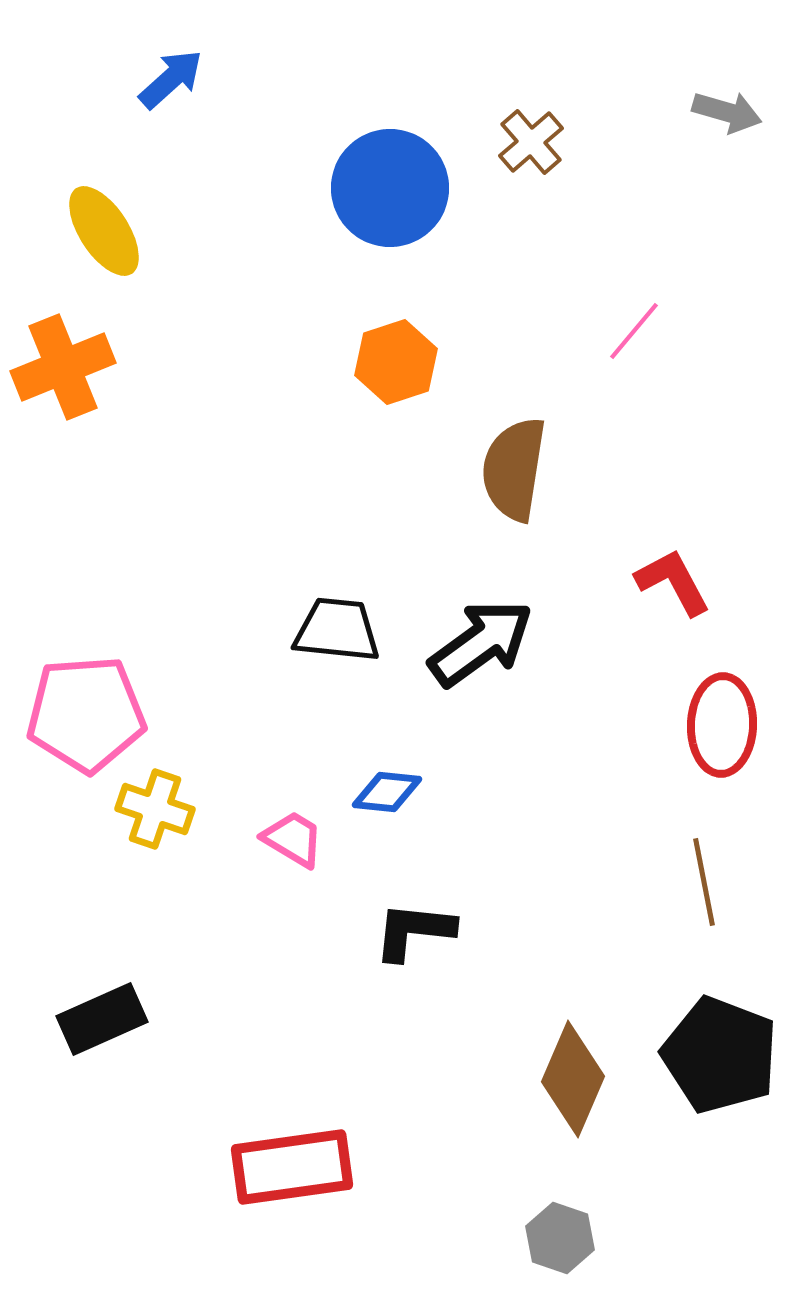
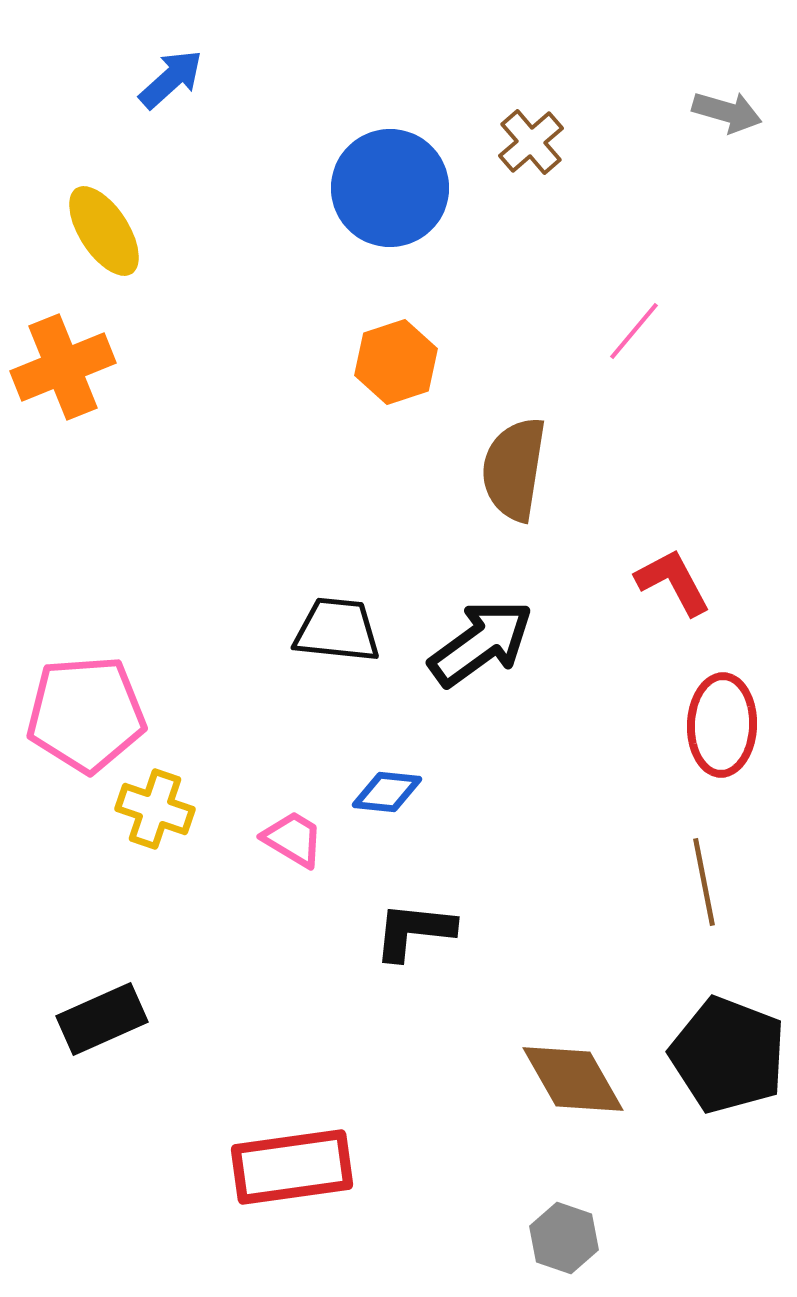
black pentagon: moved 8 px right
brown diamond: rotated 53 degrees counterclockwise
gray hexagon: moved 4 px right
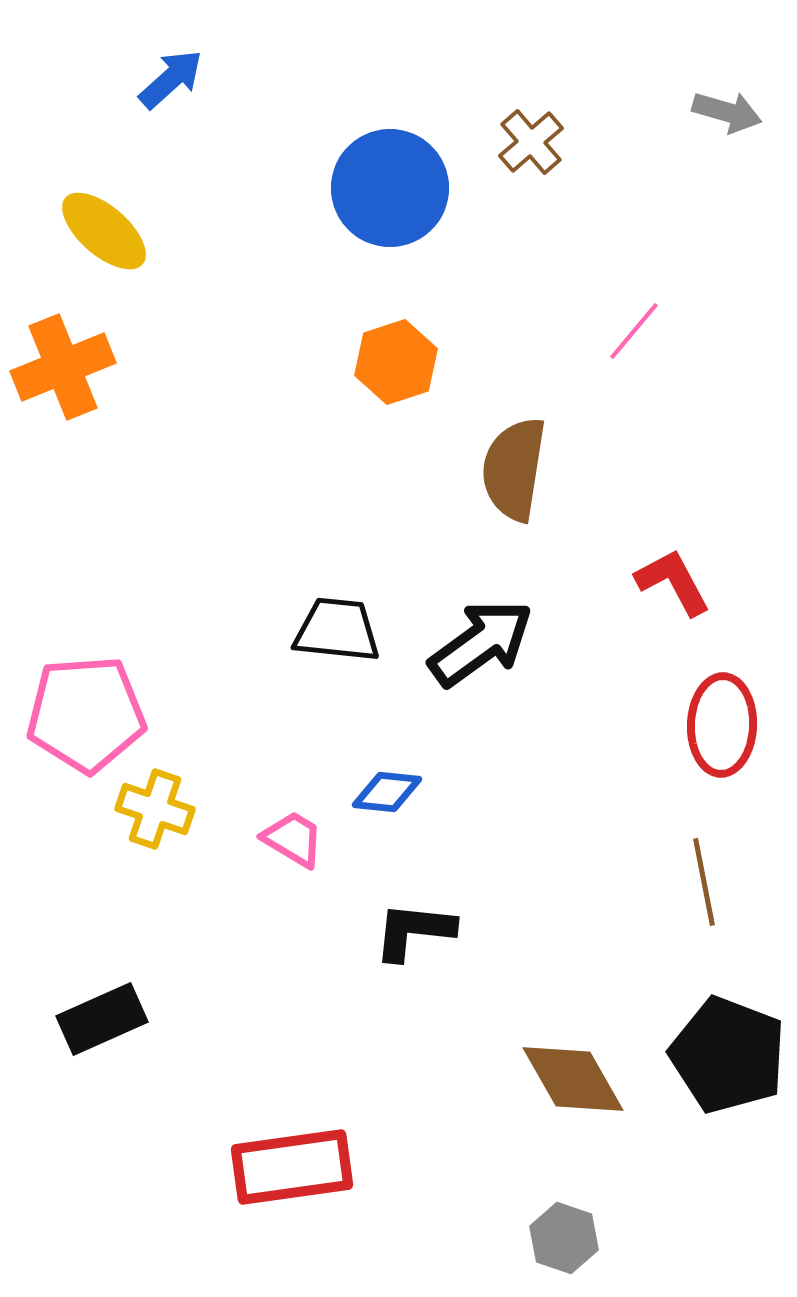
yellow ellipse: rotated 16 degrees counterclockwise
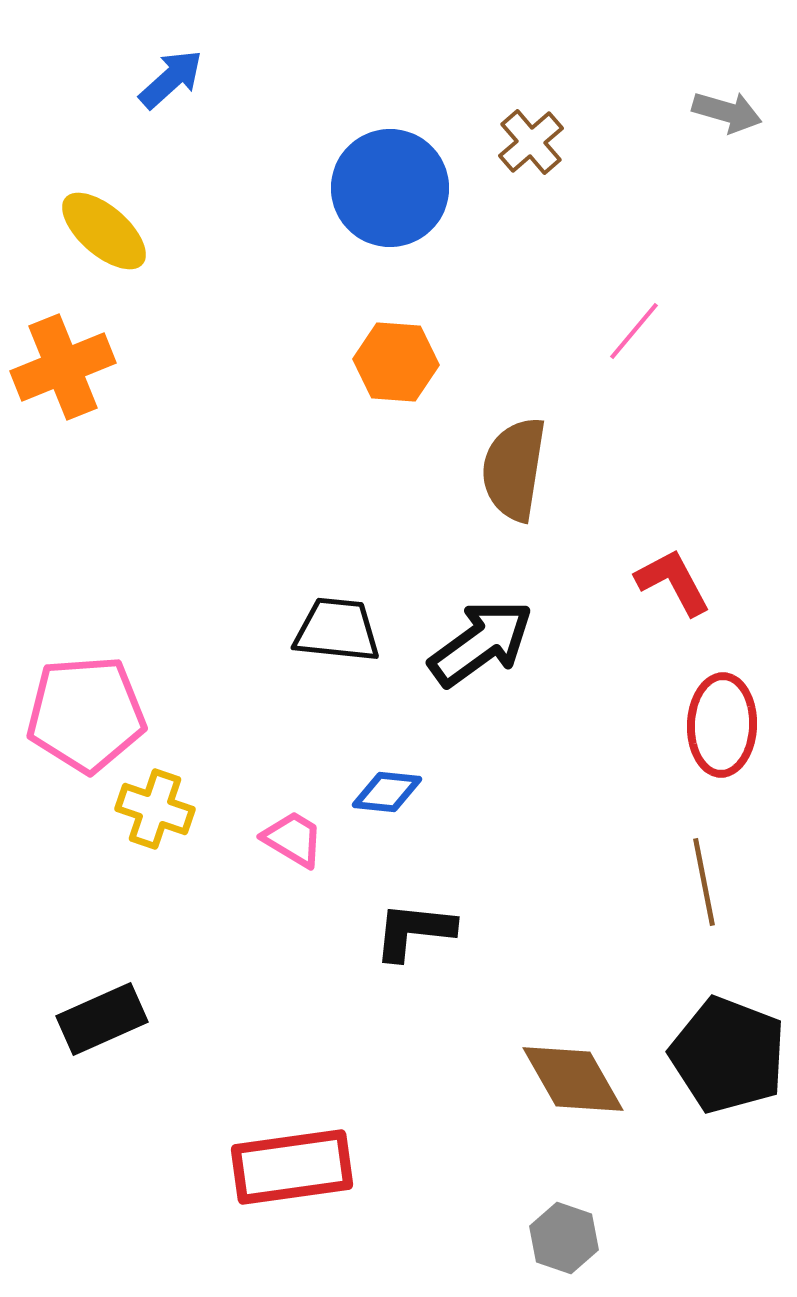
orange hexagon: rotated 22 degrees clockwise
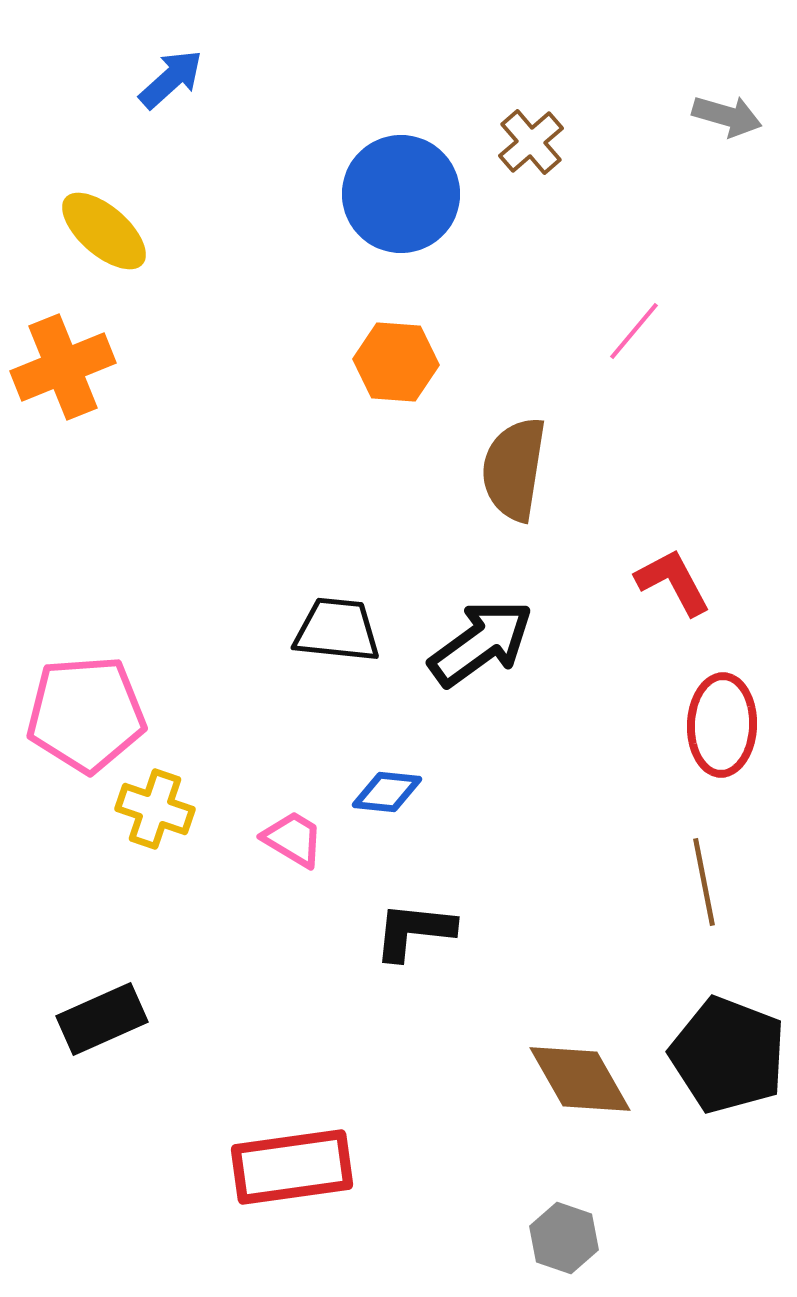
gray arrow: moved 4 px down
blue circle: moved 11 px right, 6 px down
brown diamond: moved 7 px right
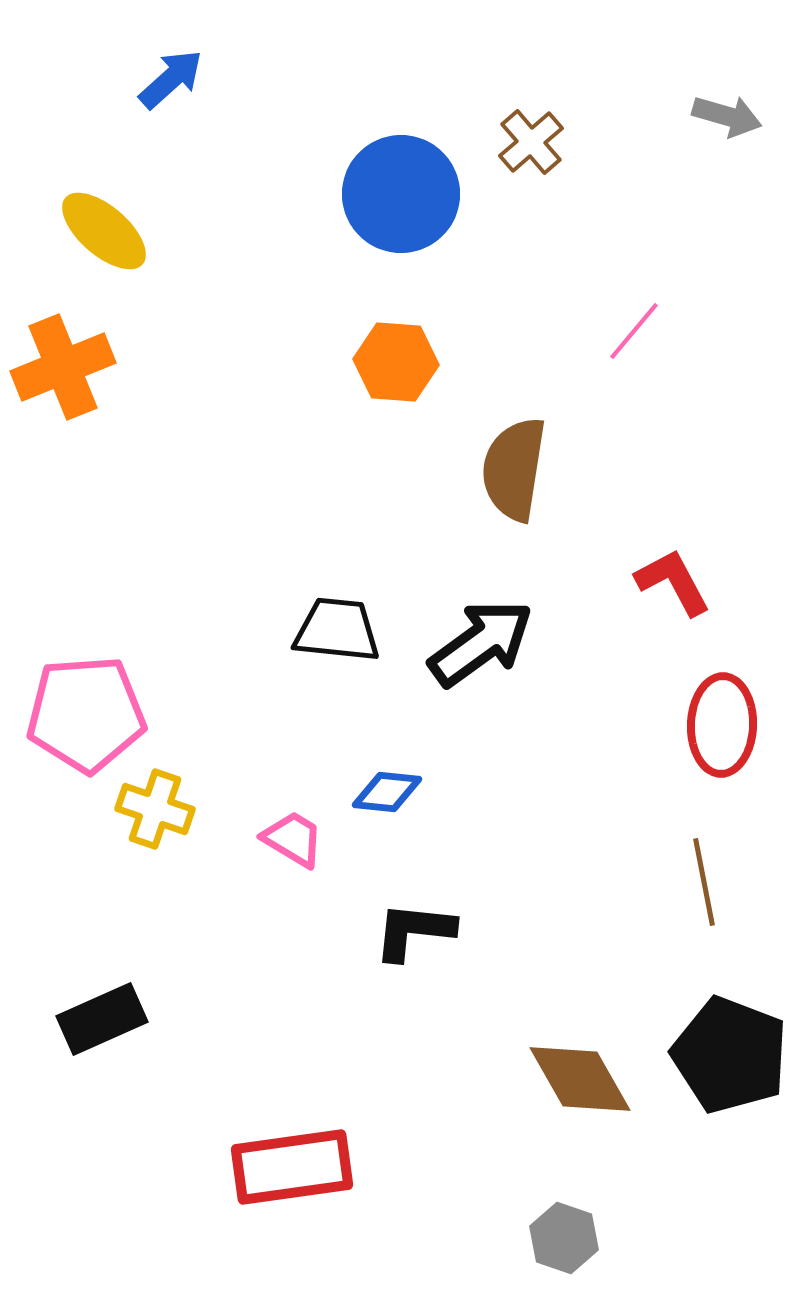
black pentagon: moved 2 px right
